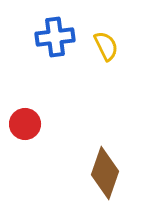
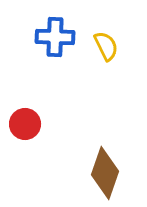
blue cross: rotated 9 degrees clockwise
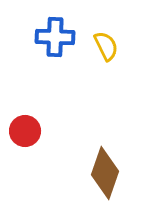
red circle: moved 7 px down
